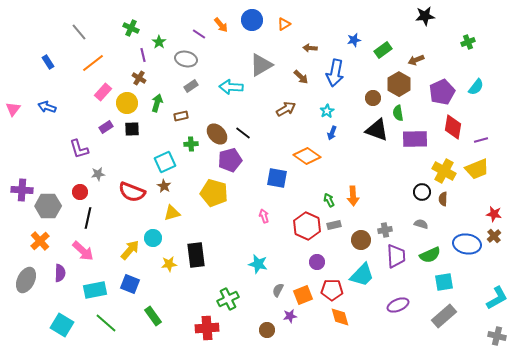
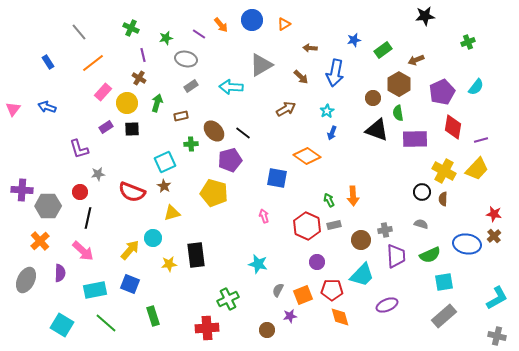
green star at (159, 42): moved 7 px right, 4 px up; rotated 24 degrees clockwise
brown ellipse at (217, 134): moved 3 px left, 3 px up
yellow trapezoid at (477, 169): rotated 25 degrees counterclockwise
purple ellipse at (398, 305): moved 11 px left
green rectangle at (153, 316): rotated 18 degrees clockwise
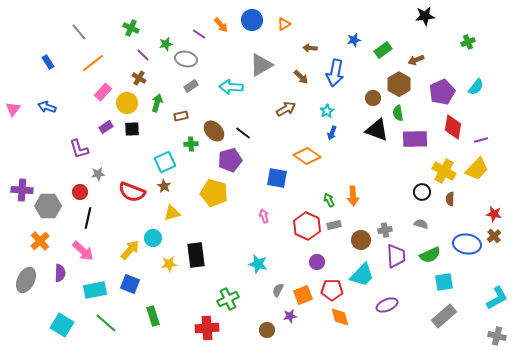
green star at (166, 38): moved 6 px down
purple line at (143, 55): rotated 32 degrees counterclockwise
brown semicircle at (443, 199): moved 7 px right
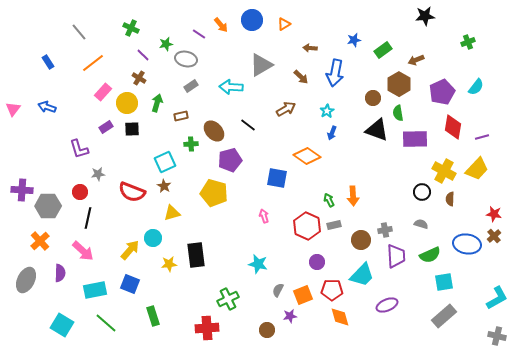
black line at (243, 133): moved 5 px right, 8 px up
purple line at (481, 140): moved 1 px right, 3 px up
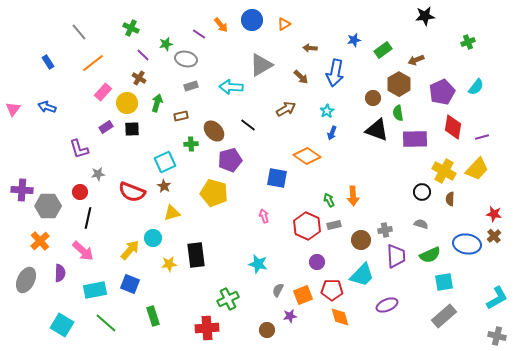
gray rectangle at (191, 86): rotated 16 degrees clockwise
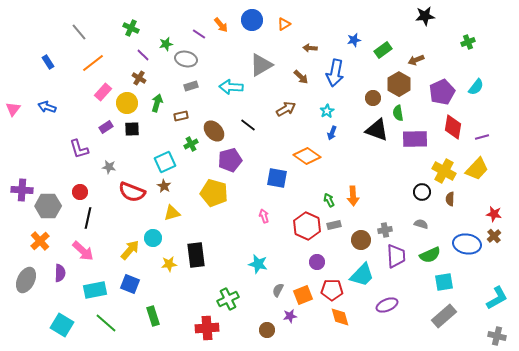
green cross at (191, 144): rotated 24 degrees counterclockwise
gray star at (98, 174): moved 11 px right, 7 px up; rotated 16 degrees clockwise
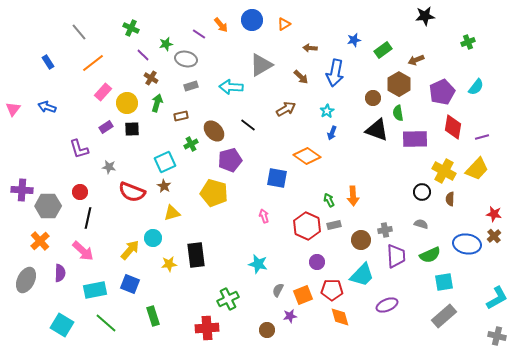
brown cross at (139, 78): moved 12 px right
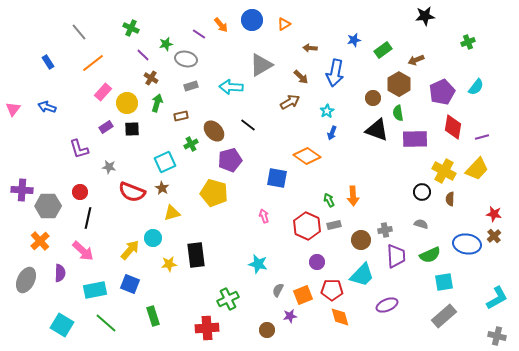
brown arrow at (286, 109): moved 4 px right, 7 px up
brown star at (164, 186): moved 2 px left, 2 px down
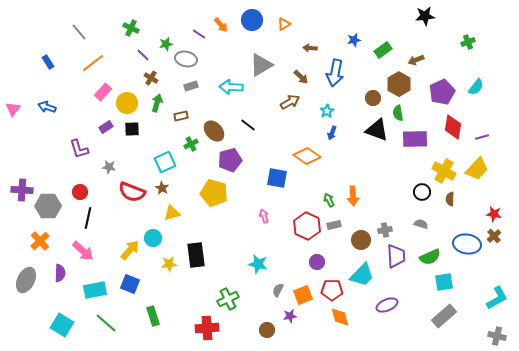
green semicircle at (430, 255): moved 2 px down
